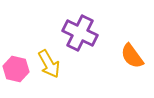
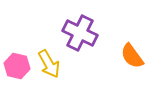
pink hexagon: moved 1 px right, 3 px up
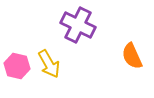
purple cross: moved 2 px left, 8 px up
orange semicircle: rotated 12 degrees clockwise
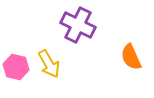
orange semicircle: moved 1 px left, 1 px down
pink hexagon: moved 1 px left, 1 px down
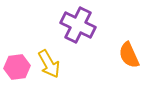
orange semicircle: moved 2 px left, 2 px up
pink hexagon: moved 1 px right; rotated 20 degrees counterclockwise
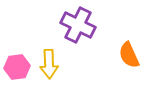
yellow arrow: rotated 28 degrees clockwise
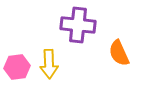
purple cross: rotated 20 degrees counterclockwise
orange semicircle: moved 10 px left, 2 px up
